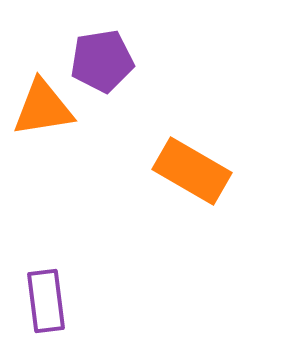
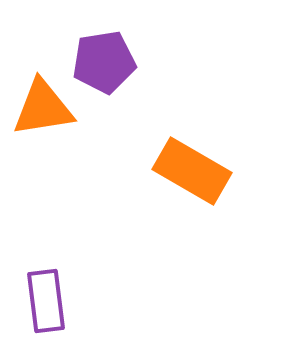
purple pentagon: moved 2 px right, 1 px down
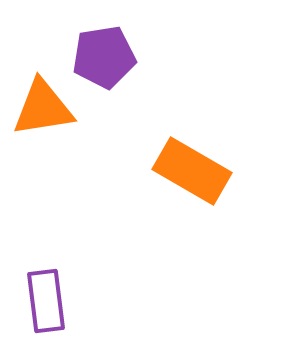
purple pentagon: moved 5 px up
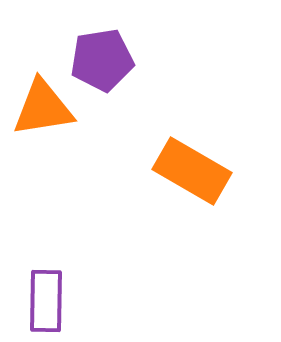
purple pentagon: moved 2 px left, 3 px down
purple rectangle: rotated 8 degrees clockwise
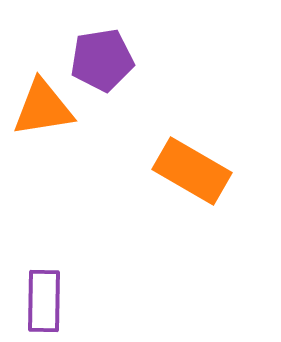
purple rectangle: moved 2 px left
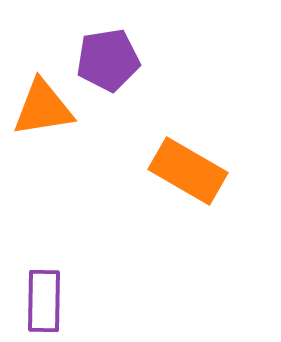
purple pentagon: moved 6 px right
orange rectangle: moved 4 px left
